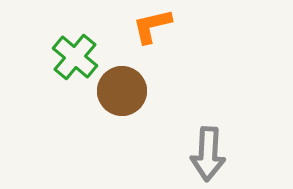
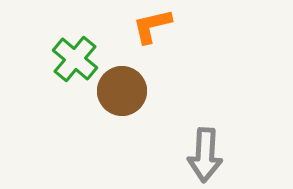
green cross: moved 2 px down
gray arrow: moved 3 px left, 1 px down
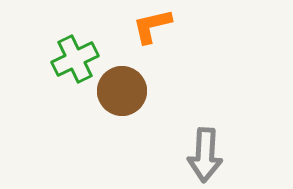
green cross: rotated 24 degrees clockwise
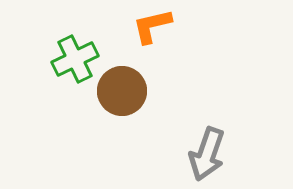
gray arrow: moved 2 px right, 1 px up; rotated 16 degrees clockwise
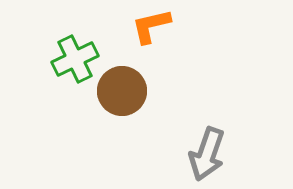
orange L-shape: moved 1 px left
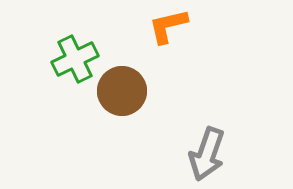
orange L-shape: moved 17 px right
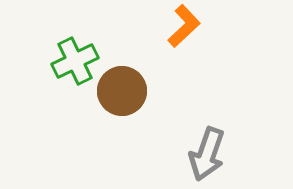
orange L-shape: moved 16 px right; rotated 150 degrees clockwise
green cross: moved 2 px down
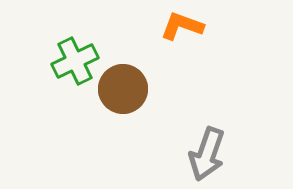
orange L-shape: moved 2 px left; rotated 117 degrees counterclockwise
brown circle: moved 1 px right, 2 px up
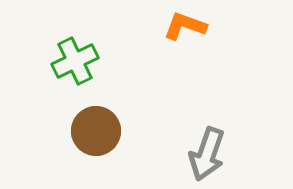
orange L-shape: moved 3 px right
brown circle: moved 27 px left, 42 px down
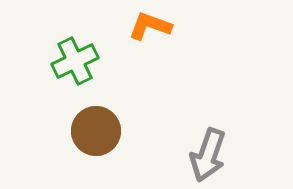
orange L-shape: moved 35 px left
gray arrow: moved 1 px right, 1 px down
